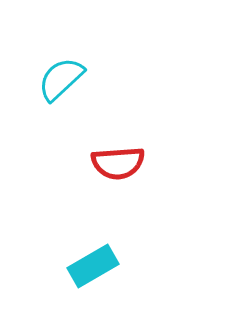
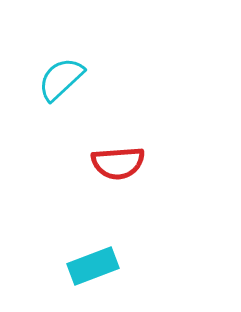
cyan rectangle: rotated 9 degrees clockwise
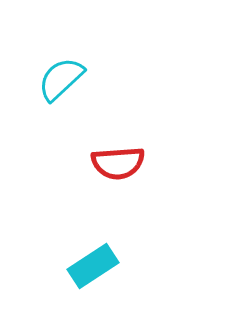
cyan rectangle: rotated 12 degrees counterclockwise
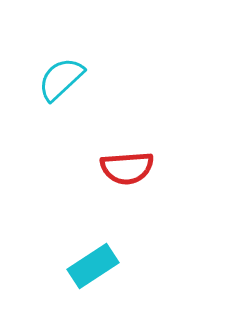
red semicircle: moved 9 px right, 5 px down
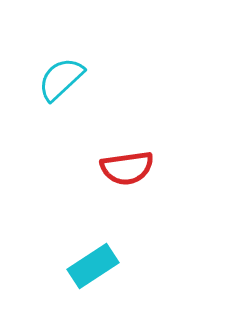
red semicircle: rotated 4 degrees counterclockwise
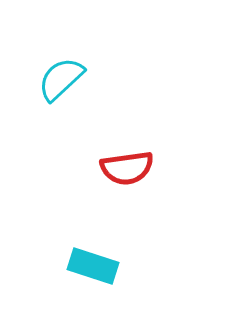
cyan rectangle: rotated 51 degrees clockwise
